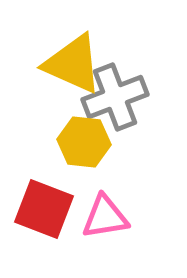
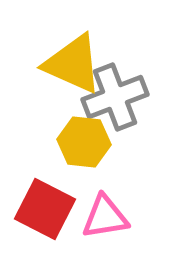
red square: moved 1 px right; rotated 6 degrees clockwise
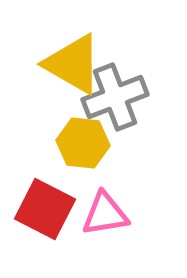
yellow triangle: rotated 6 degrees clockwise
yellow hexagon: moved 1 px left, 1 px down
pink triangle: moved 3 px up
